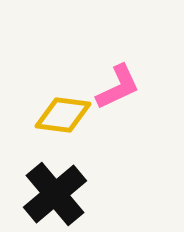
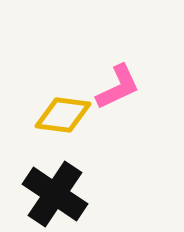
black cross: rotated 16 degrees counterclockwise
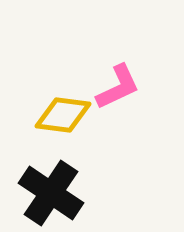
black cross: moved 4 px left, 1 px up
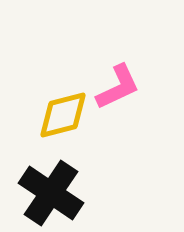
yellow diamond: rotated 22 degrees counterclockwise
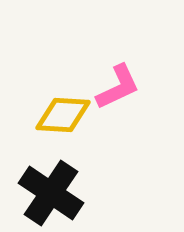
yellow diamond: rotated 18 degrees clockwise
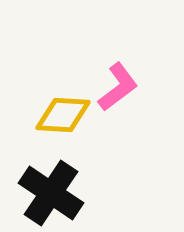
pink L-shape: rotated 12 degrees counterclockwise
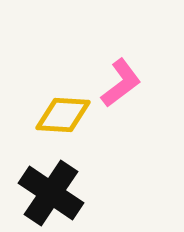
pink L-shape: moved 3 px right, 4 px up
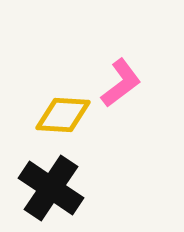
black cross: moved 5 px up
